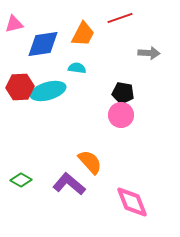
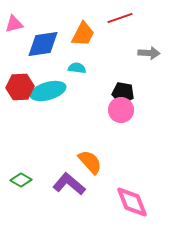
pink circle: moved 5 px up
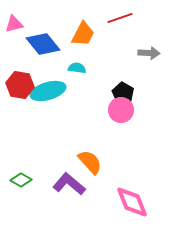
blue diamond: rotated 60 degrees clockwise
red hexagon: moved 2 px up; rotated 12 degrees clockwise
black pentagon: rotated 20 degrees clockwise
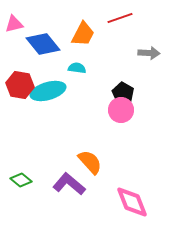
green diamond: rotated 10 degrees clockwise
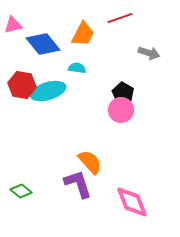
pink triangle: moved 1 px left, 1 px down
gray arrow: rotated 15 degrees clockwise
red hexagon: moved 2 px right
green diamond: moved 11 px down
purple L-shape: moved 9 px right; rotated 32 degrees clockwise
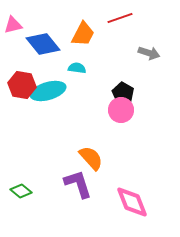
orange semicircle: moved 1 px right, 4 px up
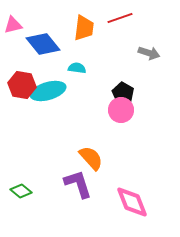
orange trapezoid: moved 1 px right, 6 px up; rotated 20 degrees counterclockwise
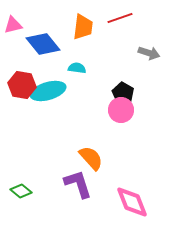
orange trapezoid: moved 1 px left, 1 px up
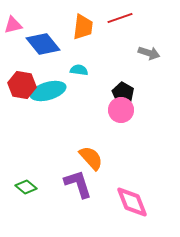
cyan semicircle: moved 2 px right, 2 px down
green diamond: moved 5 px right, 4 px up
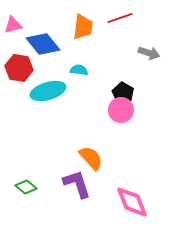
red hexagon: moved 3 px left, 17 px up
purple L-shape: moved 1 px left
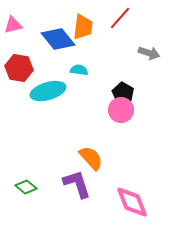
red line: rotated 30 degrees counterclockwise
blue diamond: moved 15 px right, 5 px up
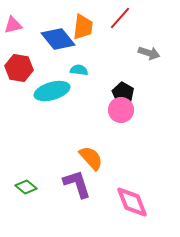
cyan ellipse: moved 4 px right
